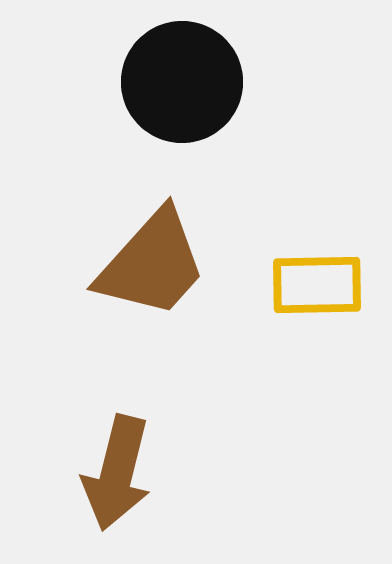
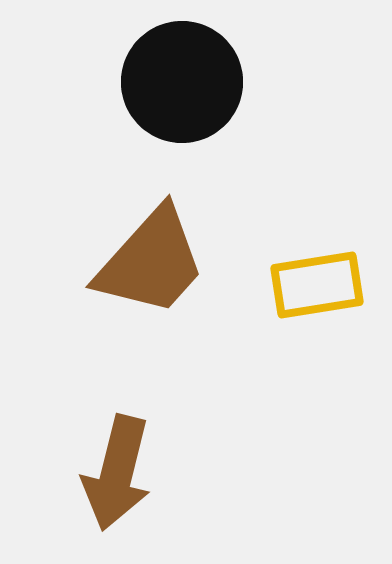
brown trapezoid: moved 1 px left, 2 px up
yellow rectangle: rotated 8 degrees counterclockwise
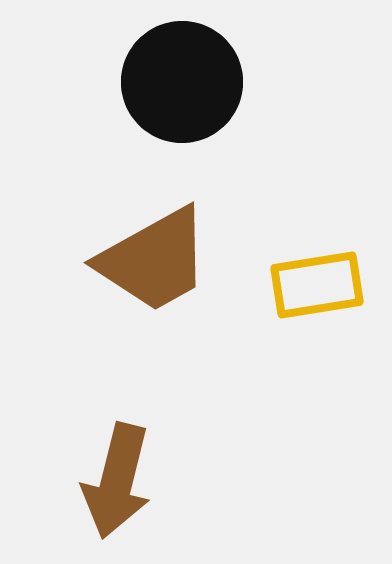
brown trapezoid: moved 3 px right, 2 px up; rotated 19 degrees clockwise
brown arrow: moved 8 px down
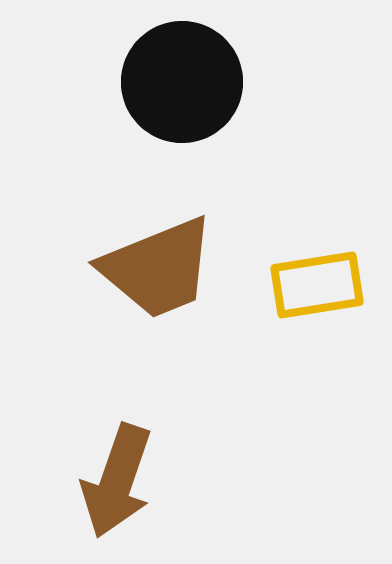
brown trapezoid: moved 4 px right, 8 px down; rotated 7 degrees clockwise
brown arrow: rotated 5 degrees clockwise
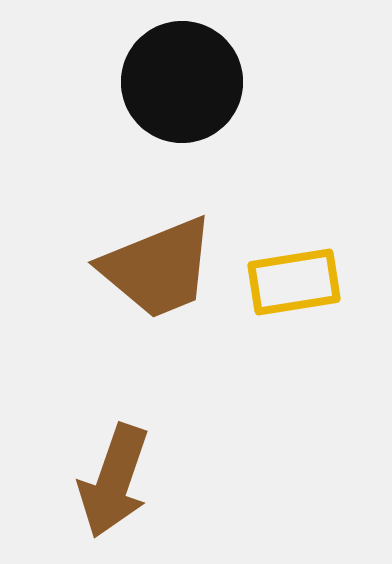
yellow rectangle: moved 23 px left, 3 px up
brown arrow: moved 3 px left
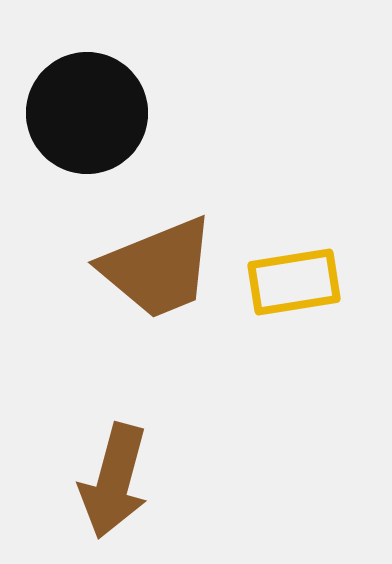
black circle: moved 95 px left, 31 px down
brown arrow: rotated 4 degrees counterclockwise
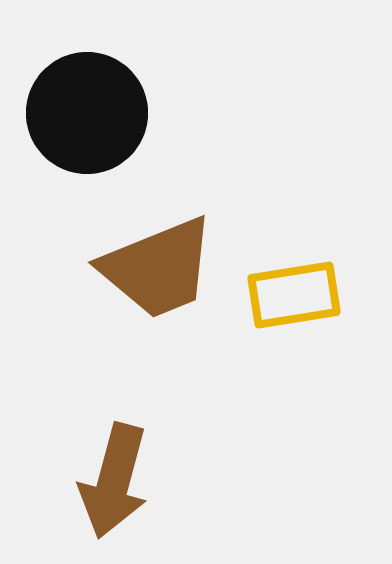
yellow rectangle: moved 13 px down
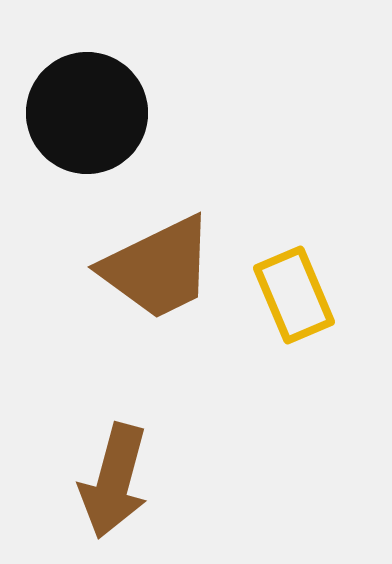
brown trapezoid: rotated 4 degrees counterclockwise
yellow rectangle: rotated 76 degrees clockwise
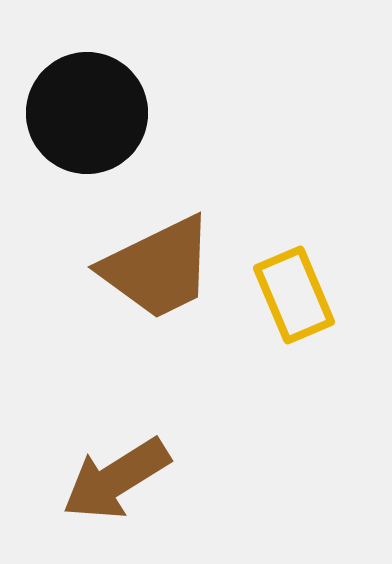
brown arrow: moved 2 px right, 2 px up; rotated 43 degrees clockwise
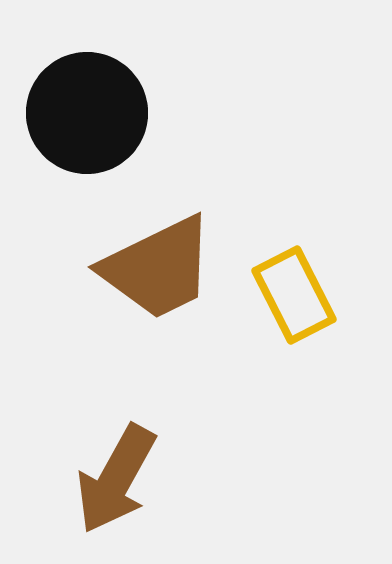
yellow rectangle: rotated 4 degrees counterclockwise
brown arrow: rotated 29 degrees counterclockwise
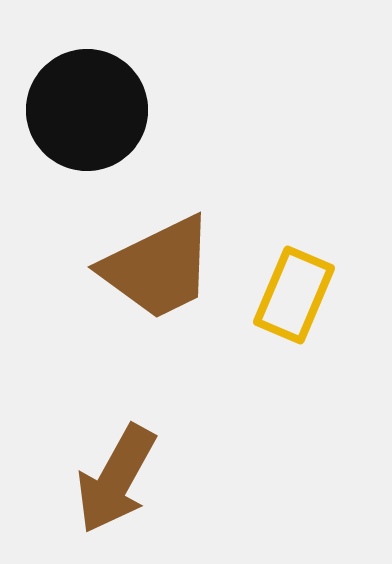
black circle: moved 3 px up
yellow rectangle: rotated 50 degrees clockwise
